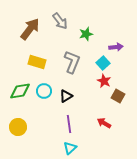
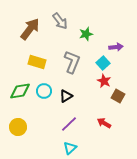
purple line: rotated 54 degrees clockwise
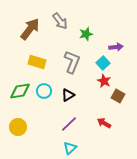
black triangle: moved 2 px right, 1 px up
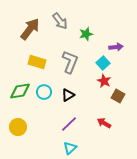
gray L-shape: moved 2 px left
cyan circle: moved 1 px down
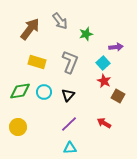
black triangle: rotated 16 degrees counterclockwise
cyan triangle: rotated 40 degrees clockwise
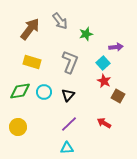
yellow rectangle: moved 5 px left
cyan triangle: moved 3 px left
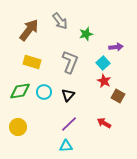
brown arrow: moved 1 px left, 1 px down
cyan triangle: moved 1 px left, 2 px up
